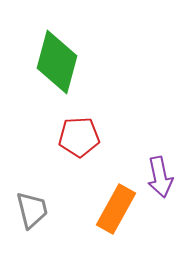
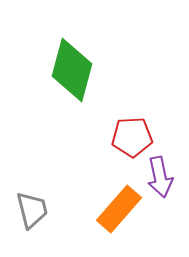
green diamond: moved 15 px right, 8 px down
red pentagon: moved 53 px right
orange rectangle: moved 3 px right; rotated 12 degrees clockwise
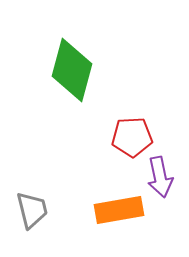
orange rectangle: moved 1 px down; rotated 39 degrees clockwise
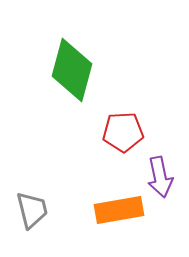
red pentagon: moved 9 px left, 5 px up
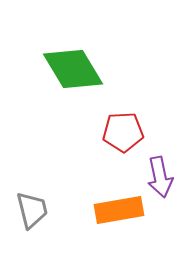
green diamond: moved 1 px right, 1 px up; rotated 46 degrees counterclockwise
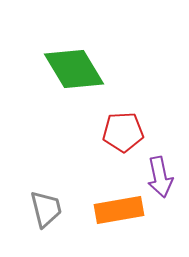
green diamond: moved 1 px right
gray trapezoid: moved 14 px right, 1 px up
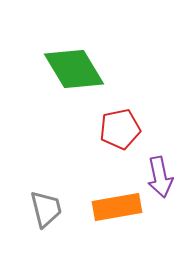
red pentagon: moved 3 px left, 3 px up; rotated 9 degrees counterclockwise
orange rectangle: moved 2 px left, 3 px up
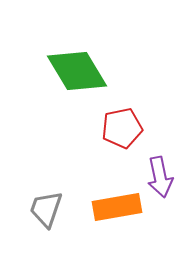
green diamond: moved 3 px right, 2 px down
red pentagon: moved 2 px right, 1 px up
gray trapezoid: rotated 147 degrees counterclockwise
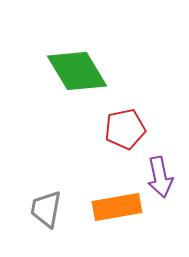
red pentagon: moved 3 px right, 1 px down
gray trapezoid: rotated 9 degrees counterclockwise
